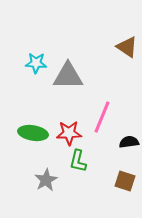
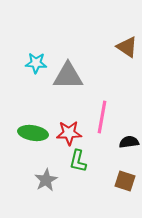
pink line: rotated 12 degrees counterclockwise
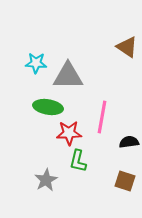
green ellipse: moved 15 px right, 26 px up
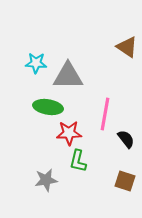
pink line: moved 3 px right, 3 px up
black semicircle: moved 3 px left, 3 px up; rotated 60 degrees clockwise
gray star: rotated 20 degrees clockwise
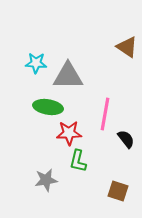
brown square: moved 7 px left, 10 px down
